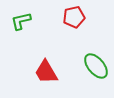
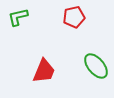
green L-shape: moved 3 px left, 4 px up
red trapezoid: moved 2 px left, 1 px up; rotated 128 degrees counterclockwise
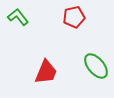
green L-shape: rotated 65 degrees clockwise
red trapezoid: moved 2 px right, 1 px down
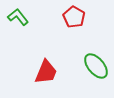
red pentagon: rotated 30 degrees counterclockwise
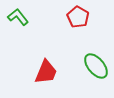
red pentagon: moved 4 px right
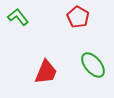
green ellipse: moved 3 px left, 1 px up
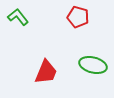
red pentagon: rotated 15 degrees counterclockwise
green ellipse: rotated 36 degrees counterclockwise
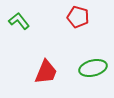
green L-shape: moved 1 px right, 4 px down
green ellipse: moved 3 px down; rotated 28 degrees counterclockwise
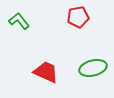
red pentagon: rotated 25 degrees counterclockwise
red trapezoid: rotated 88 degrees counterclockwise
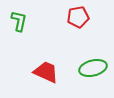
green L-shape: rotated 50 degrees clockwise
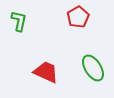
red pentagon: rotated 20 degrees counterclockwise
green ellipse: rotated 72 degrees clockwise
